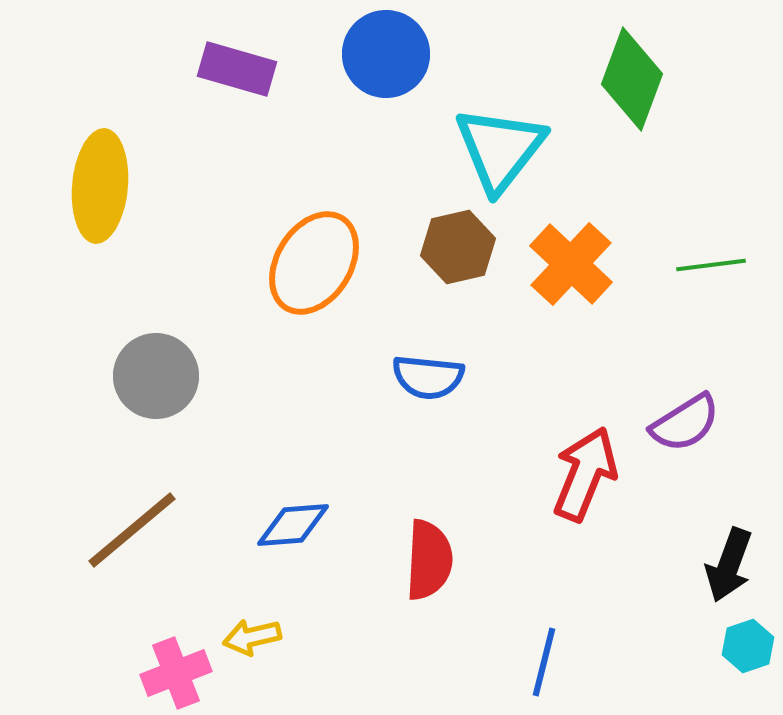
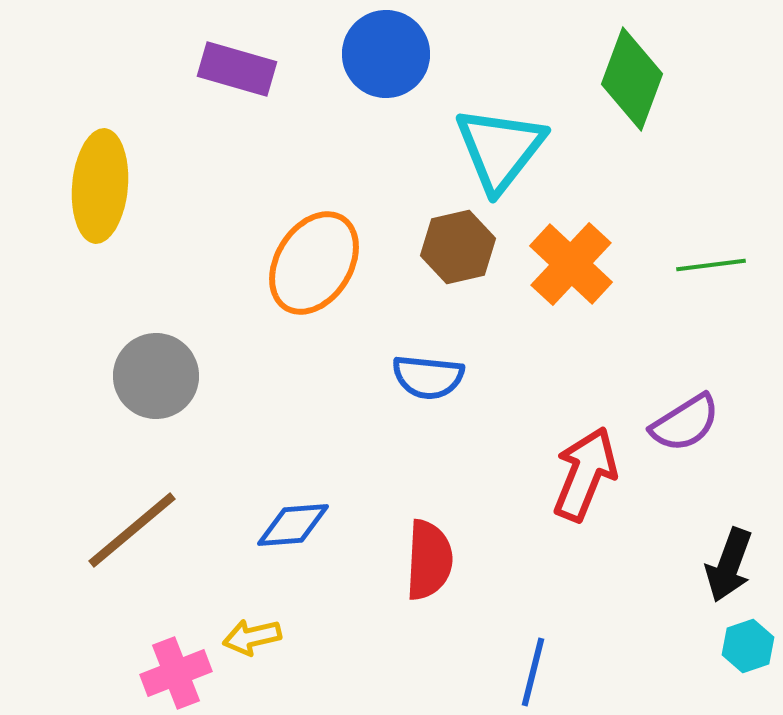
blue line: moved 11 px left, 10 px down
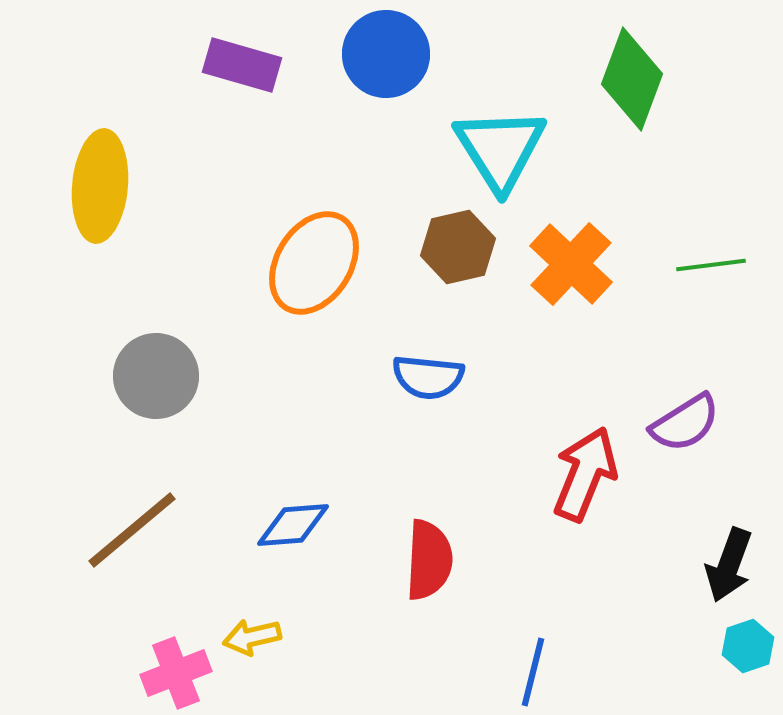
purple rectangle: moved 5 px right, 4 px up
cyan triangle: rotated 10 degrees counterclockwise
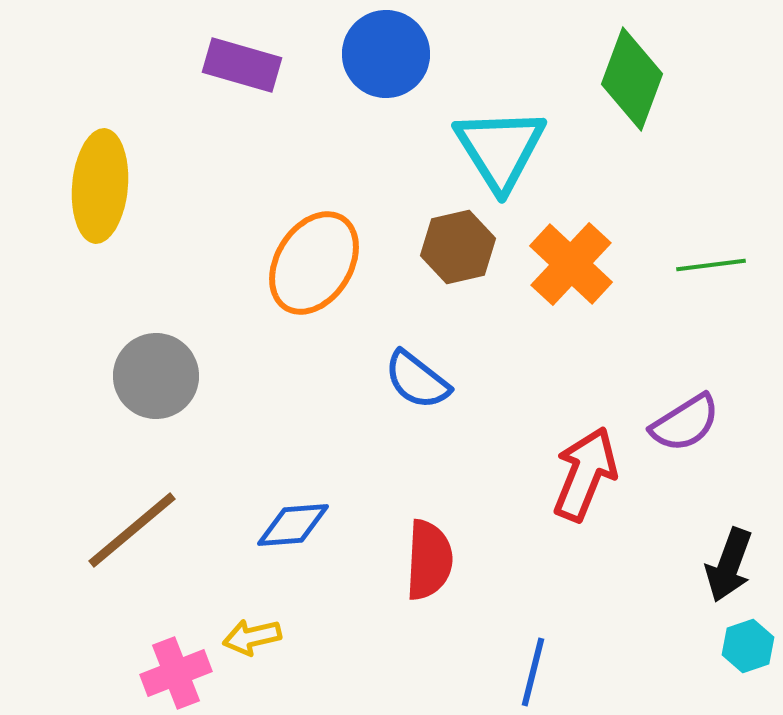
blue semicircle: moved 11 px left, 3 px down; rotated 32 degrees clockwise
